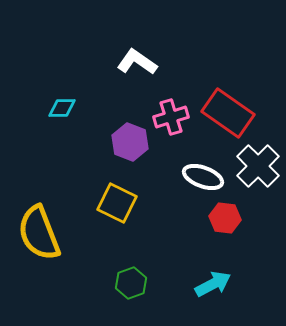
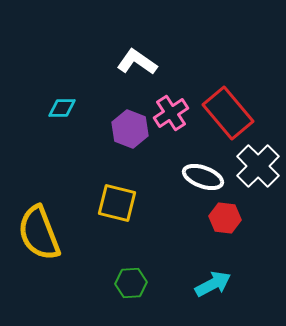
red rectangle: rotated 15 degrees clockwise
pink cross: moved 4 px up; rotated 16 degrees counterclockwise
purple hexagon: moved 13 px up
yellow square: rotated 12 degrees counterclockwise
green hexagon: rotated 16 degrees clockwise
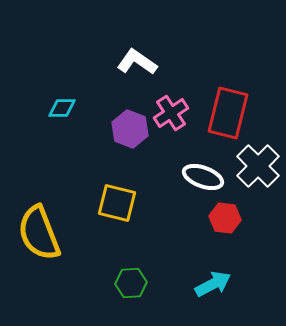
red rectangle: rotated 54 degrees clockwise
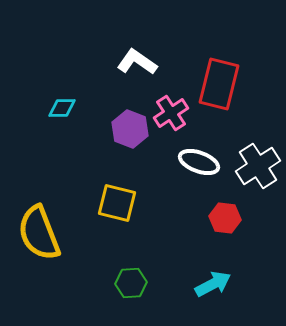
red rectangle: moved 9 px left, 29 px up
white cross: rotated 12 degrees clockwise
white ellipse: moved 4 px left, 15 px up
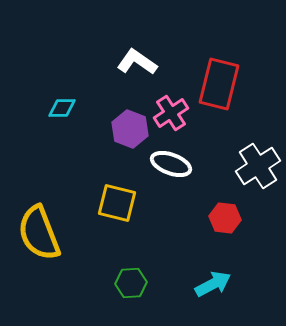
white ellipse: moved 28 px left, 2 px down
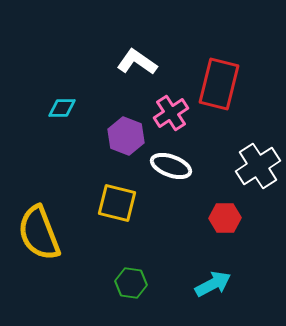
purple hexagon: moved 4 px left, 7 px down
white ellipse: moved 2 px down
red hexagon: rotated 8 degrees counterclockwise
green hexagon: rotated 12 degrees clockwise
